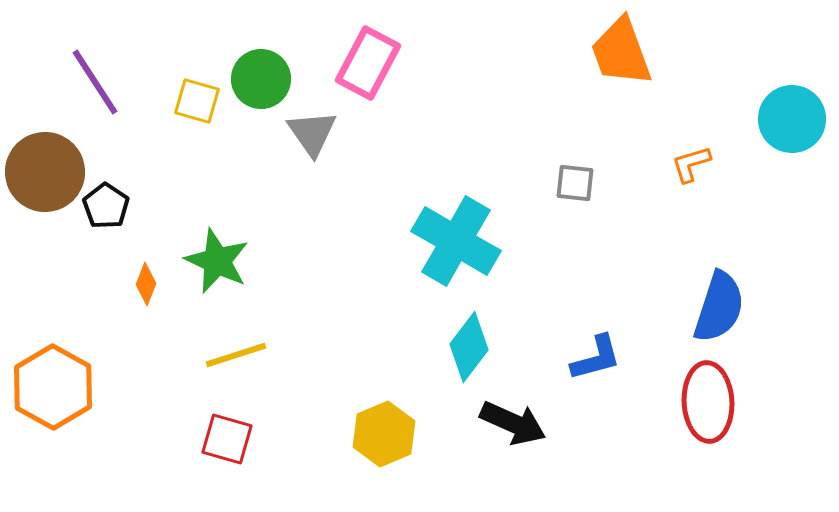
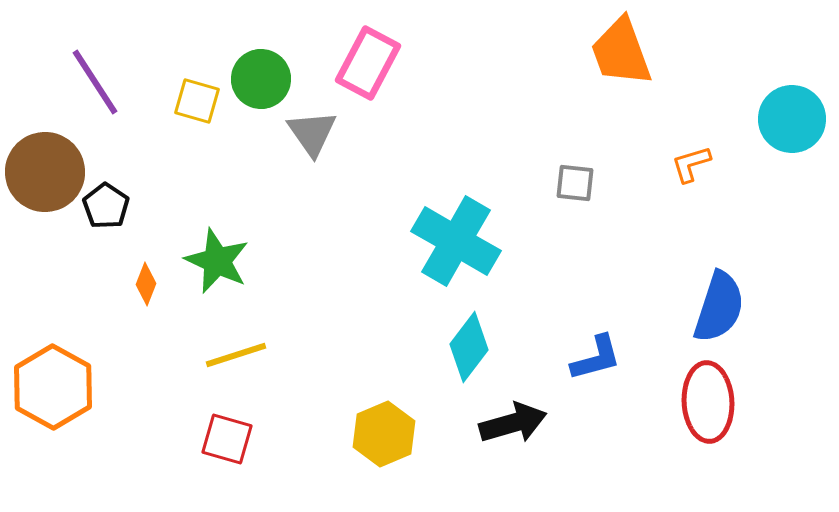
black arrow: rotated 40 degrees counterclockwise
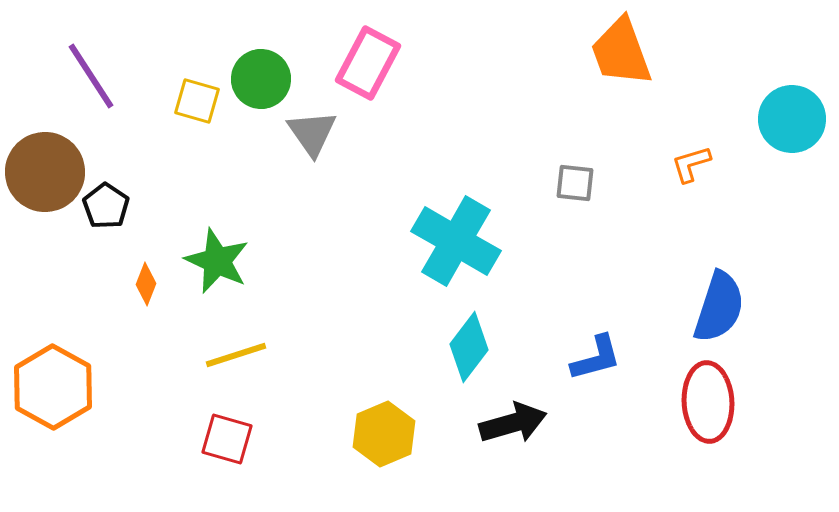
purple line: moved 4 px left, 6 px up
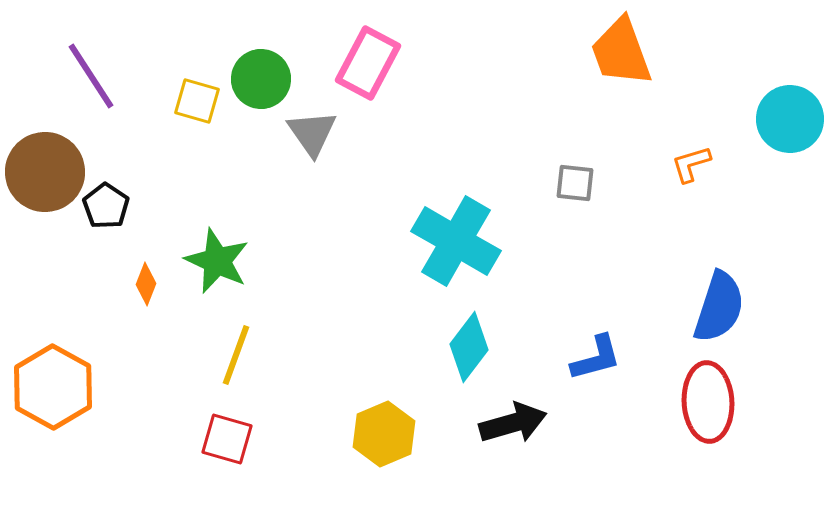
cyan circle: moved 2 px left
yellow line: rotated 52 degrees counterclockwise
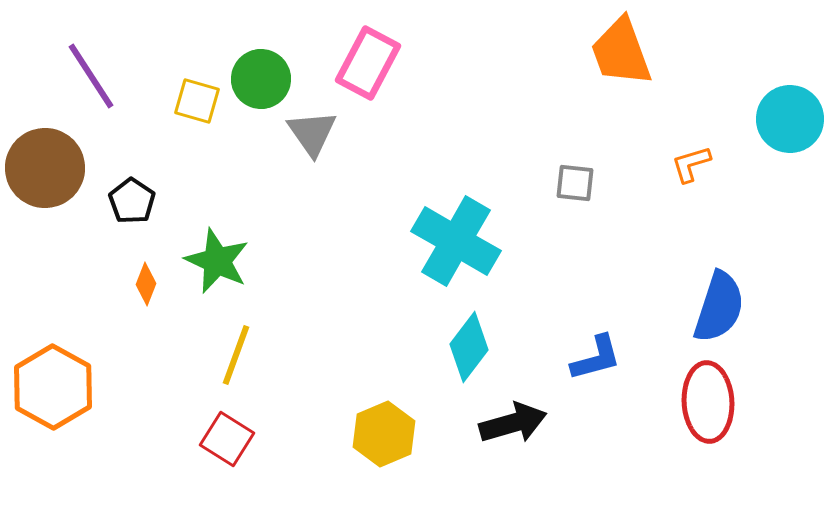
brown circle: moved 4 px up
black pentagon: moved 26 px right, 5 px up
red square: rotated 16 degrees clockwise
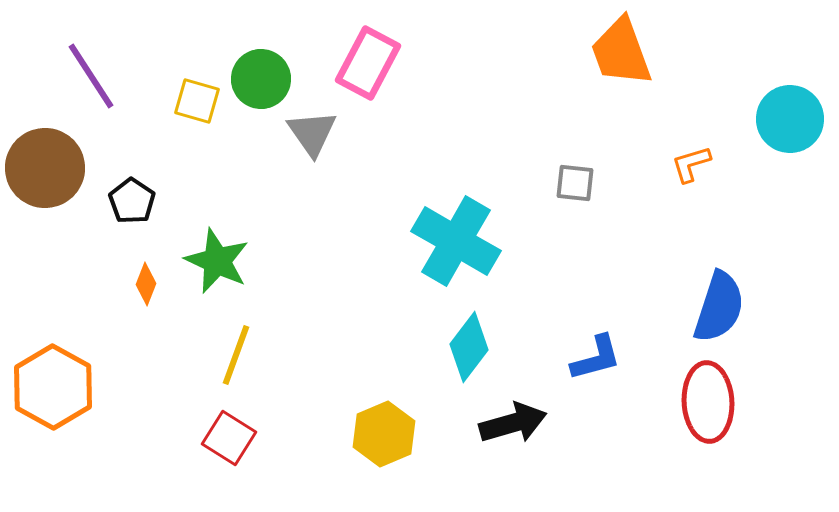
red square: moved 2 px right, 1 px up
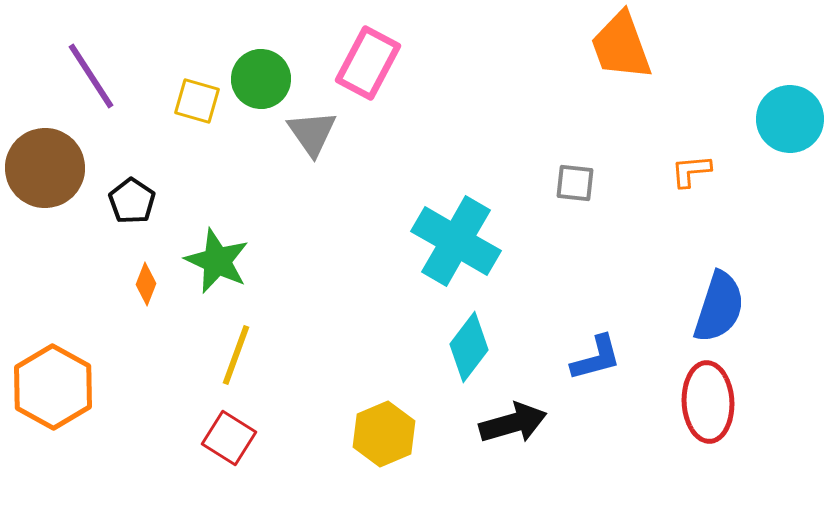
orange trapezoid: moved 6 px up
orange L-shape: moved 7 px down; rotated 12 degrees clockwise
